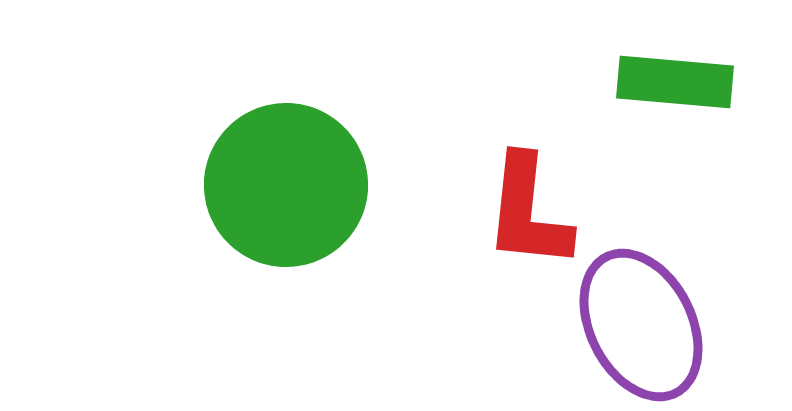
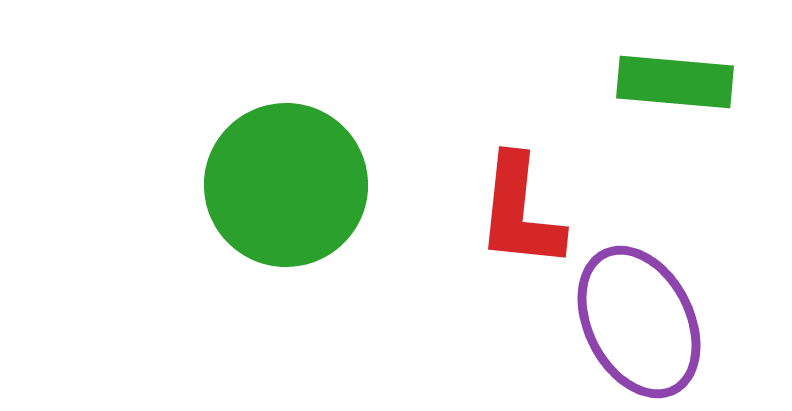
red L-shape: moved 8 px left
purple ellipse: moved 2 px left, 3 px up
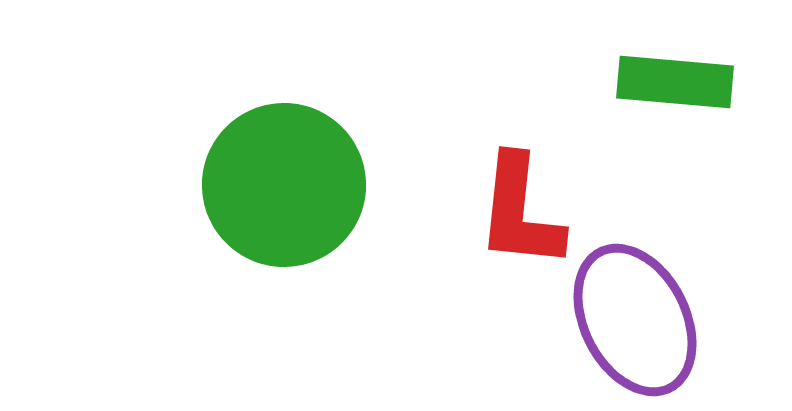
green circle: moved 2 px left
purple ellipse: moved 4 px left, 2 px up
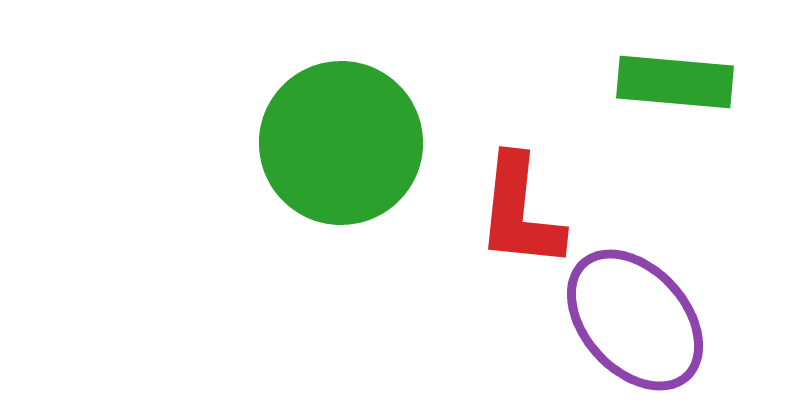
green circle: moved 57 px right, 42 px up
purple ellipse: rotated 15 degrees counterclockwise
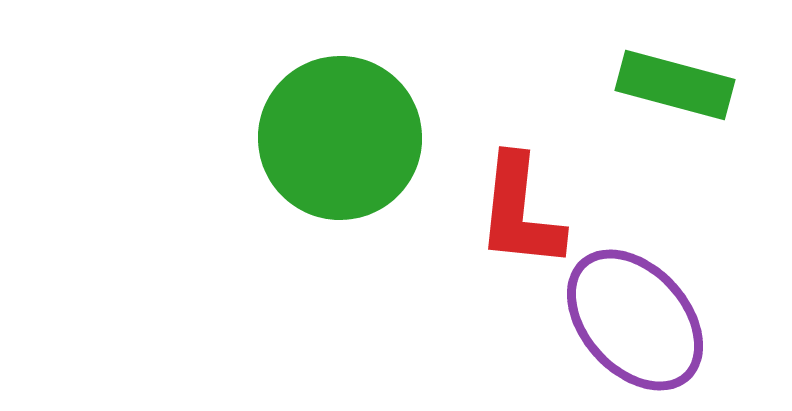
green rectangle: moved 3 px down; rotated 10 degrees clockwise
green circle: moved 1 px left, 5 px up
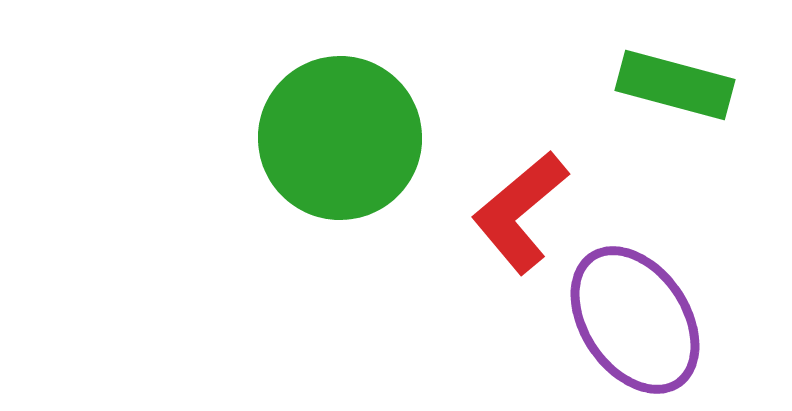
red L-shape: rotated 44 degrees clockwise
purple ellipse: rotated 8 degrees clockwise
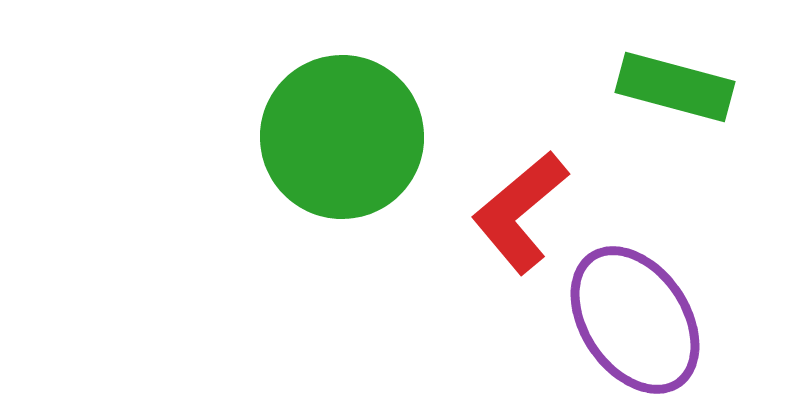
green rectangle: moved 2 px down
green circle: moved 2 px right, 1 px up
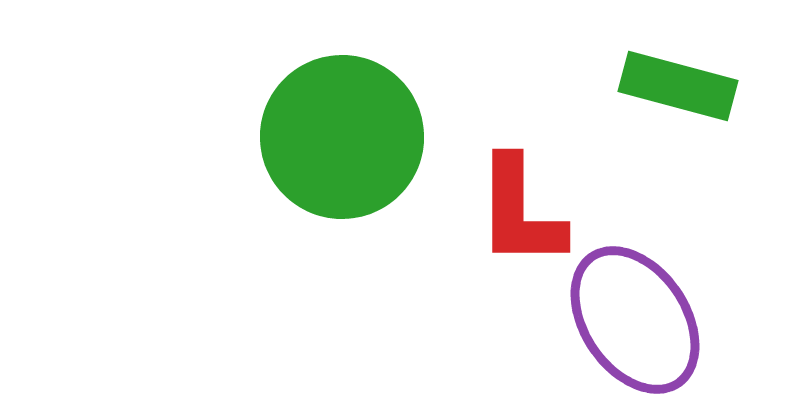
green rectangle: moved 3 px right, 1 px up
red L-shape: rotated 50 degrees counterclockwise
